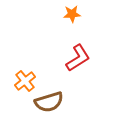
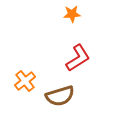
brown semicircle: moved 11 px right, 6 px up
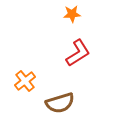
red L-shape: moved 5 px up
brown semicircle: moved 7 px down
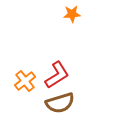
red L-shape: moved 21 px left, 22 px down
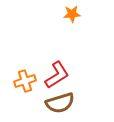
orange cross: rotated 20 degrees clockwise
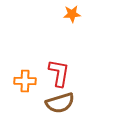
red L-shape: moved 2 px right, 2 px up; rotated 48 degrees counterclockwise
orange cross: rotated 20 degrees clockwise
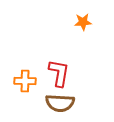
orange star: moved 11 px right, 8 px down
brown semicircle: rotated 20 degrees clockwise
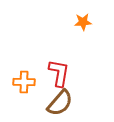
orange cross: moved 1 px left, 1 px down
brown semicircle: rotated 52 degrees counterclockwise
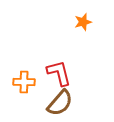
orange star: rotated 12 degrees counterclockwise
red L-shape: rotated 24 degrees counterclockwise
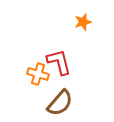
red L-shape: moved 11 px up
orange cross: moved 14 px right, 8 px up; rotated 15 degrees clockwise
